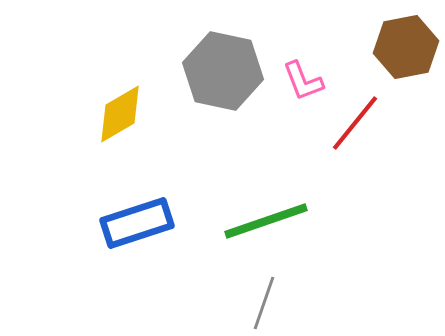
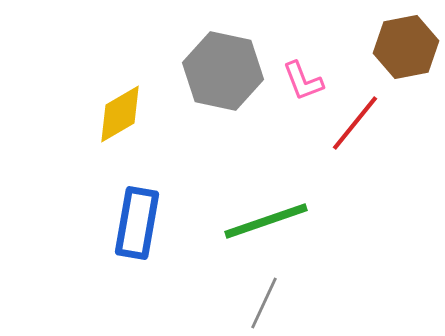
blue rectangle: rotated 62 degrees counterclockwise
gray line: rotated 6 degrees clockwise
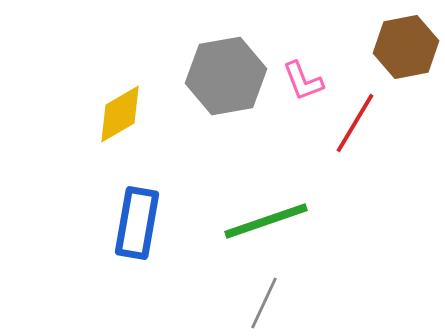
gray hexagon: moved 3 px right, 5 px down; rotated 22 degrees counterclockwise
red line: rotated 8 degrees counterclockwise
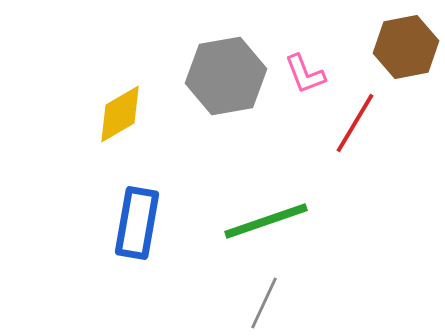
pink L-shape: moved 2 px right, 7 px up
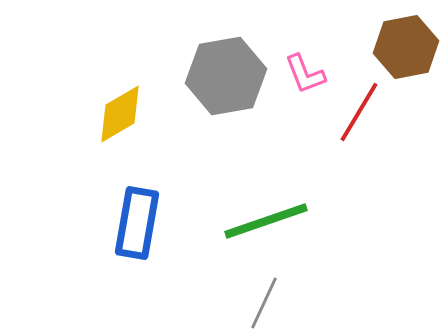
red line: moved 4 px right, 11 px up
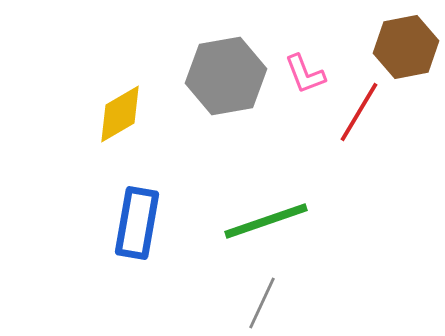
gray line: moved 2 px left
